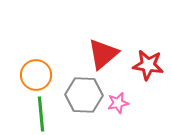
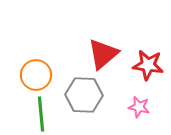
pink star: moved 21 px right, 4 px down; rotated 25 degrees clockwise
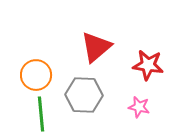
red triangle: moved 7 px left, 7 px up
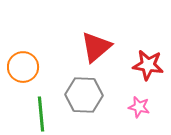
orange circle: moved 13 px left, 8 px up
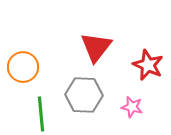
red triangle: rotated 12 degrees counterclockwise
red star: rotated 16 degrees clockwise
pink star: moved 7 px left
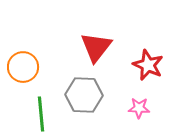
pink star: moved 7 px right, 1 px down; rotated 10 degrees counterclockwise
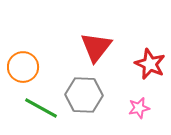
red star: moved 2 px right, 1 px up
pink star: rotated 15 degrees counterclockwise
green line: moved 6 px up; rotated 56 degrees counterclockwise
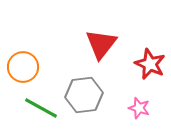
red triangle: moved 5 px right, 3 px up
gray hexagon: rotated 9 degrees counterclockwise
pink star: rotated 30 degrees clockwise
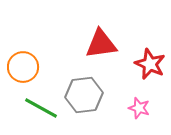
red triangle: rotated 44 degrees clockwise
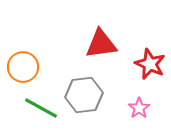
pink star: rotated 20 degrees clockwise
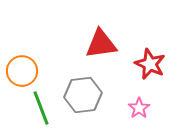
orange circle: moved 1 px left, 4 px down
gray hexagon: moved 1 px left
green line: rotated 40 degrees clockwise
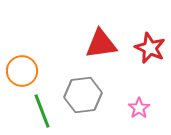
red star: moved 16 px up
green line: moved 1 px right, 3 px down
